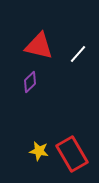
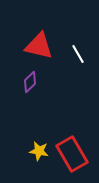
white line: rotated 72 degrees counterclockwise
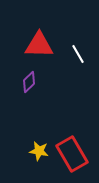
red triangle: moved 1 px up; rotated 12 degrees counterclockwise
purple diamond: moved 1 px left
